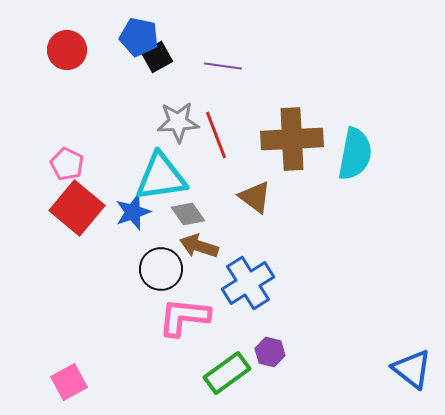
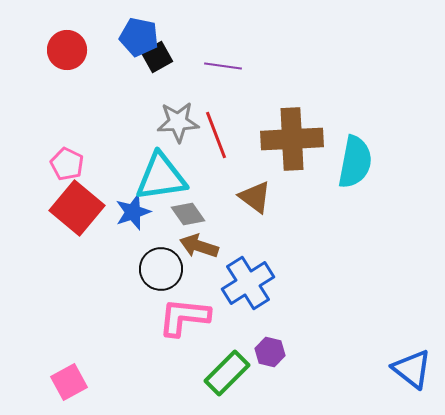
cyan semicircle: moved 8 px down
green rectangle: rotated 9 degrees counterclockwise
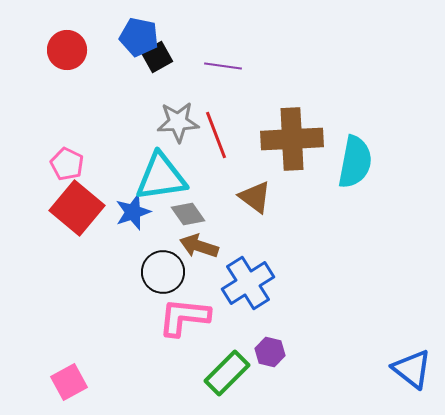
black circle: moved 2 px right, 3 px down
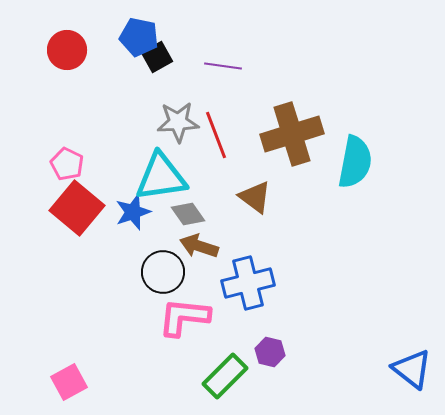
brown cross: moved 5 px up; rotated 14 degrees counterclockwise
blue cross: rotated 18 degrees clockwise
green rectangle: moved 2 px left, 3 px down
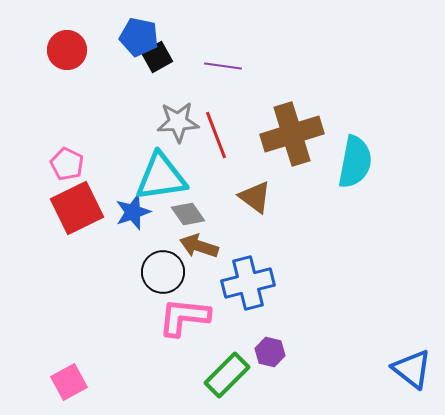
red square: rotated 24 degrees clockwise
green rectangle: moved 2 px right, 1 px up
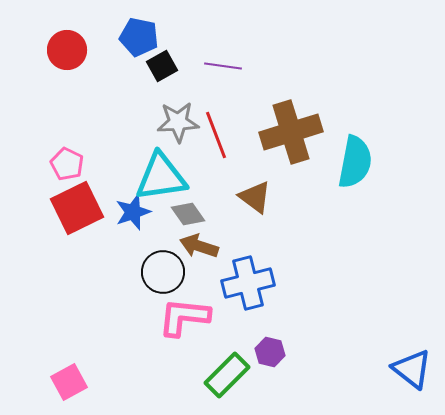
black square: moved 5 px right, 9 px down
brown cross: moved 1 px left, 2 px up
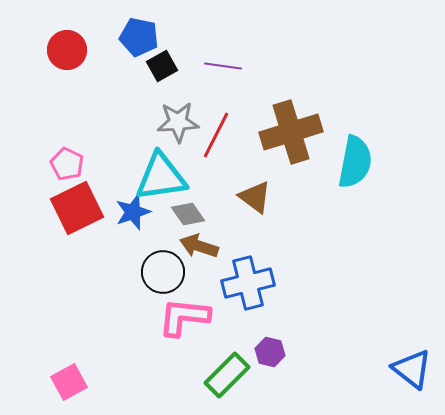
red line: rotated 48 degrees clockwise
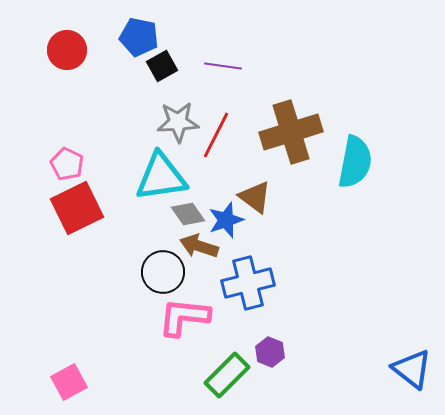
blue star: moved 93 px right, 8 px down
purple hexagon: rotated 8 degrees clockwise
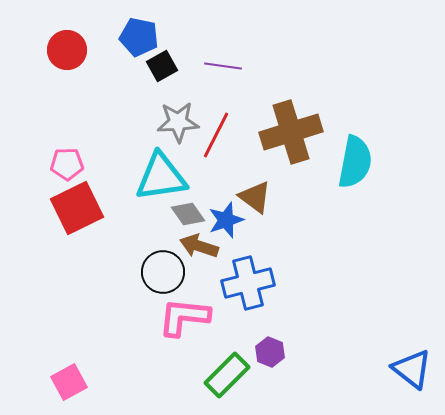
pink pentagon: rotated 28 degrees counterclockwise
